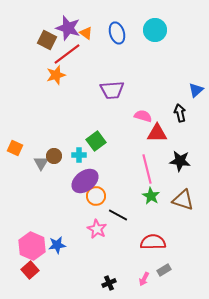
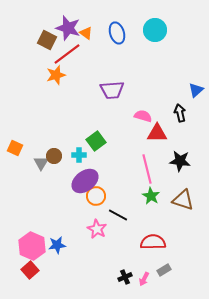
black cross: moved 16 px right, 6 px up
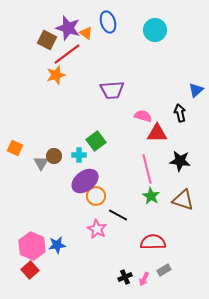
blue ellipse: moved 9 px left, 11 px up
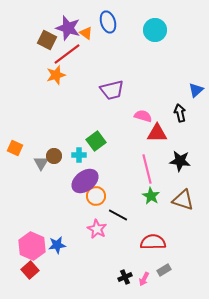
purple trapezoid: rotated 10 degrees counterclockwise
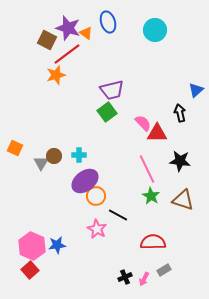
pink semicircle: moved 7 px down; rotated 30 degrees clockwise
green square: moved 11 px right, 29 px up
pink line: rotated 12 degrees counterclockwise
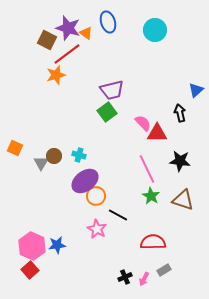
cyan cross: rotated 16 degrees clockwise
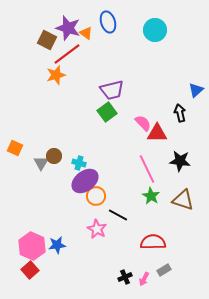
cyan cross: moved 8 px down
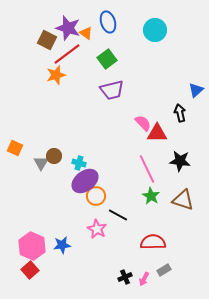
green square: moved 53 px up
blue star: moved 5 px right
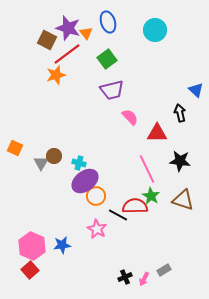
orange triangle: rotated 16 degrees clockwise
blue triangle: rotated 35 degrees counterclockwise
pink semicircle: moved 13 px left, 6 px up
red semicircle: moved 18 px left, 36 px up
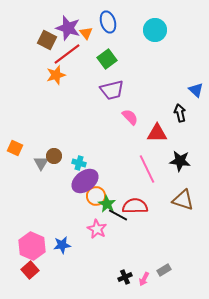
green star: moved 44 px left, 8 px down
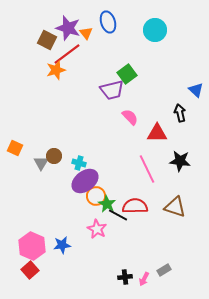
green square: moved 20 px right, 15 px down
orange star: moved 5 px up
brown triangle: moved 8 px left, 7 px down
black cross: rotated 16 degrees clockwise
